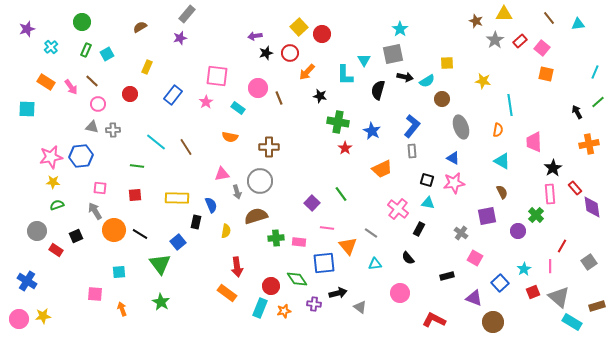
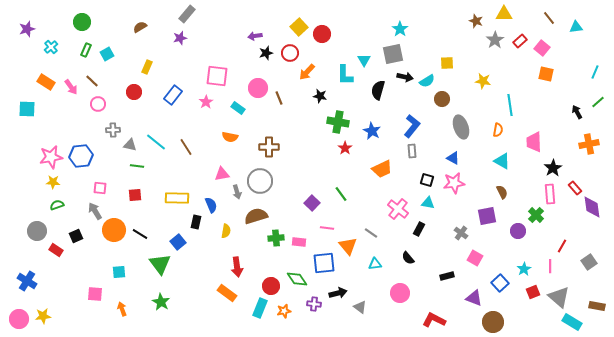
cyan triangle at (578, 24): moved 2 px left, 3 px down
red circle at (130, 94): moved 4 px right, 2 px up
gray triangle at (92, 127): moved 38 px right, 18 px down
brown rectangle at (597, 306): rotated 28 degrees clockwise
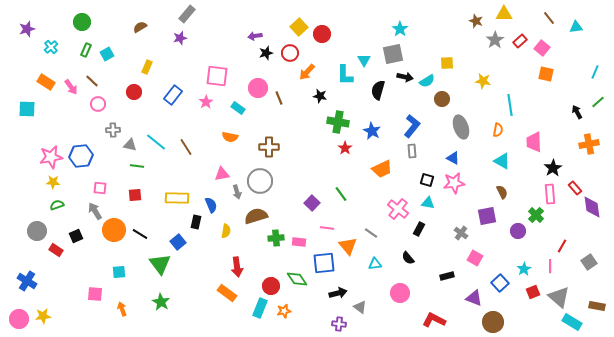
purple cross at (314, 304): moved 25 px right, 20 px down
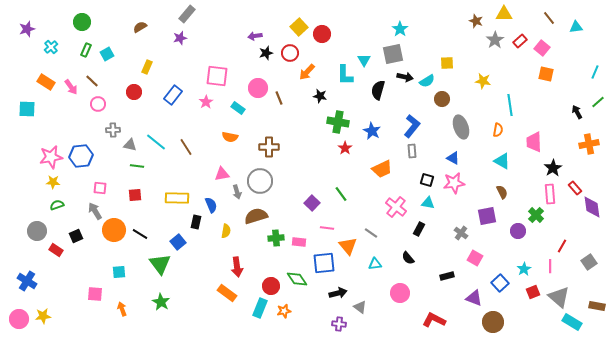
pink cross at (398, 209): moved 2 px left, 2 px up
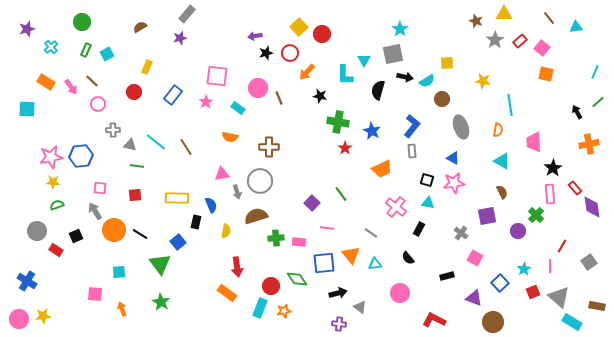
orange triangle at (348, 246): moved 3 px right, 9 px down
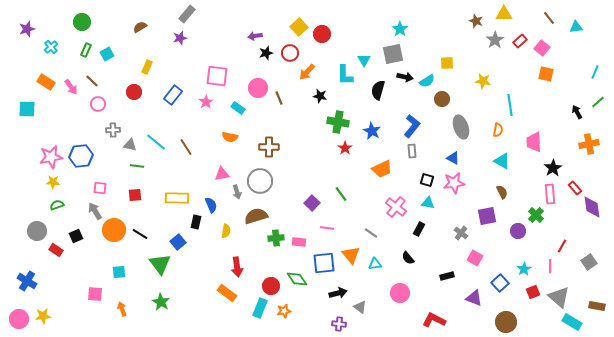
brown circle at (493, 322): moved 13 px right
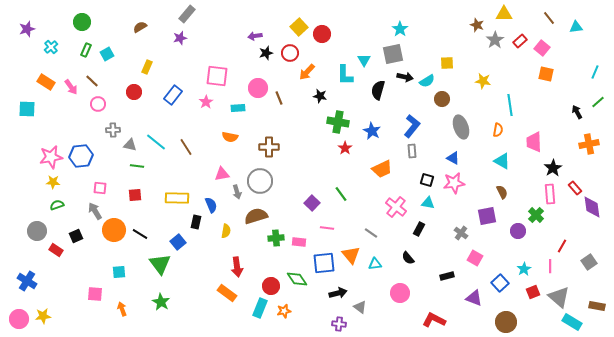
brown star at (476, 21): moved 1 px right, 4 px down
cyan rectangle at (238, 108): rotated 40 degrees counterclockwise
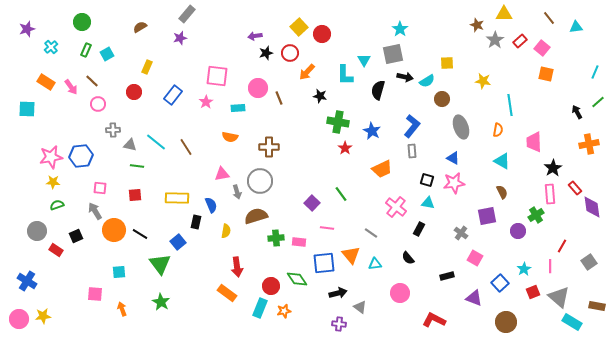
green cross at (536, 215): rotated 14 degrees clockwise
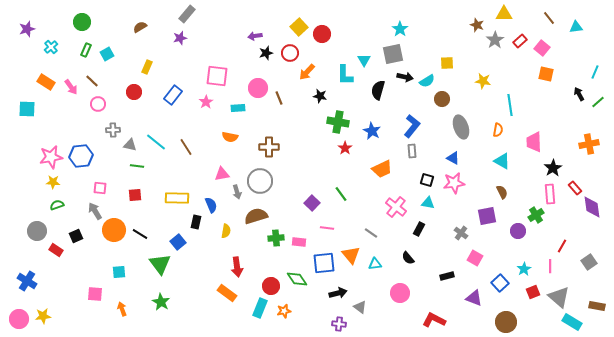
black arrow at (577, 112): moved 2 px right, 18 px up
